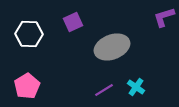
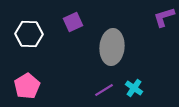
gray ellipse: rotated 64 degrees counterclockwise
cyan cross: moved 2 px left, 1 px down
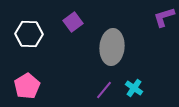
purple square: rotated 12 degrees counterclockwise
purple line: rotated 18 degrees counterclockwise
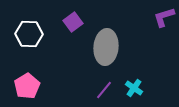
gray ellipse: moved 6 px left
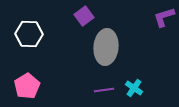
purple square: moved 11 px right, 6 px up
purple line: rotated 42 degrees clockwise
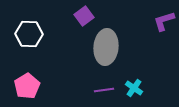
purple L-shape: moved 4 px down
